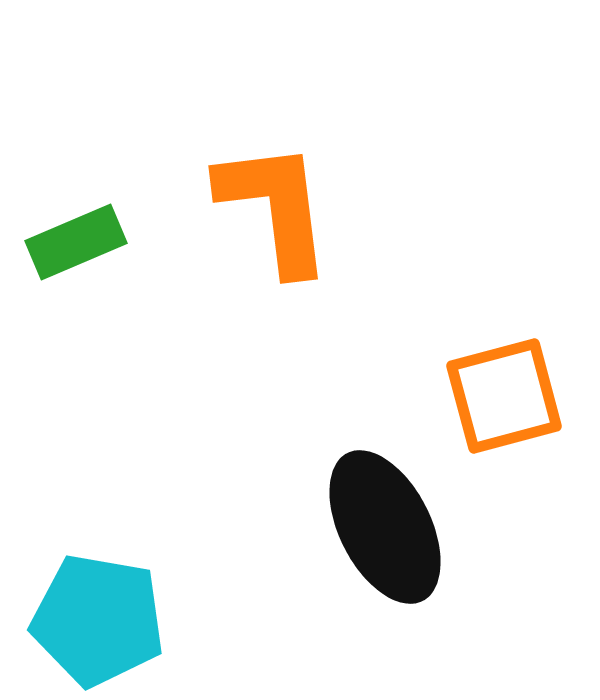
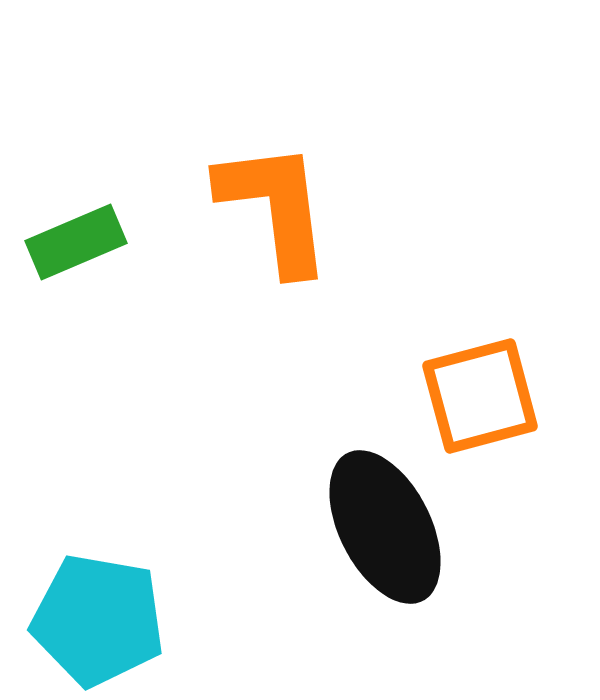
orange square: moved 24 px left
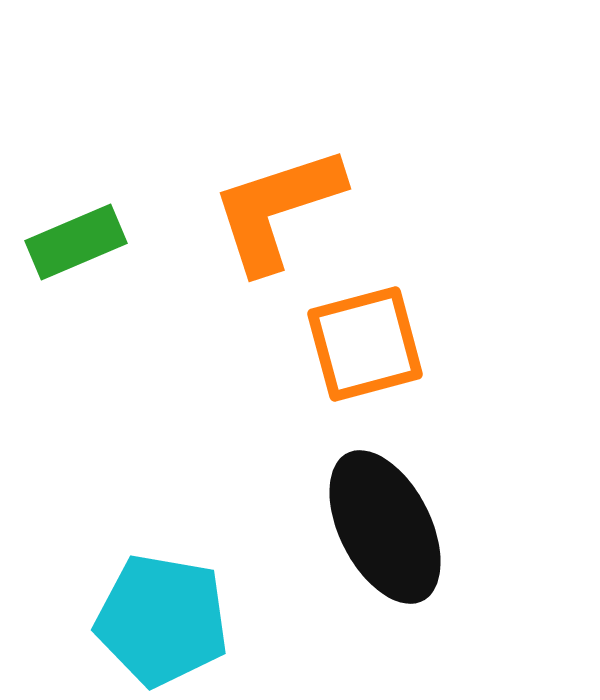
orange L-shape: moved 2 px right, 2 px down; rotated 101 degrees counterclockwise
orange square: moved 115 px left, 52 px up
cyan pentagon: moved 64 px right
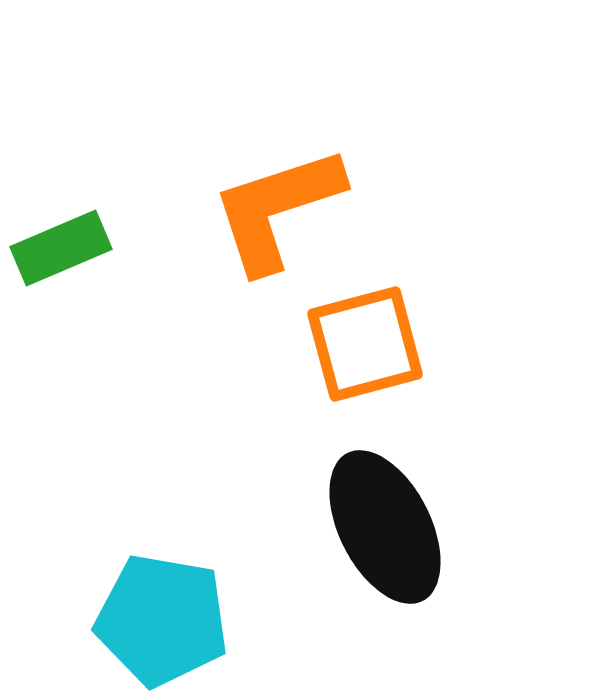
green rectangle: moved 15 px left, 6 px down
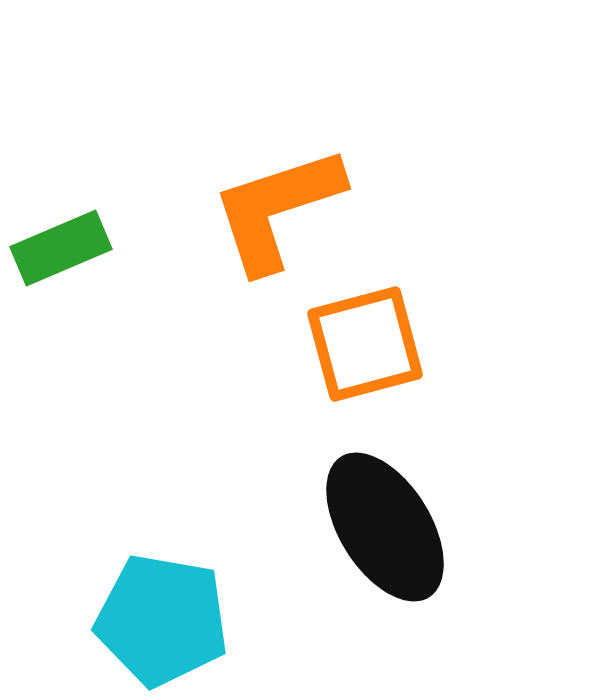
black ellipse: rotated 5 degrees counterclockwise
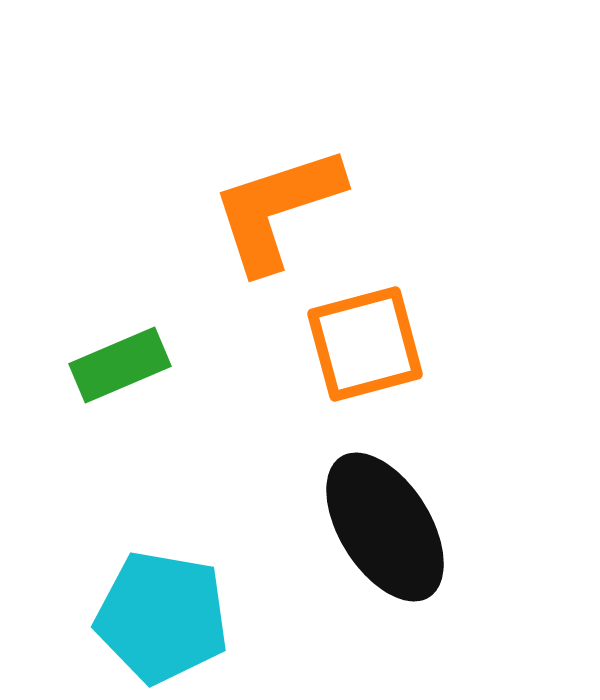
green rectangle: moved 59 px right, 117 px down
cyan pentagon: moved 3 px up
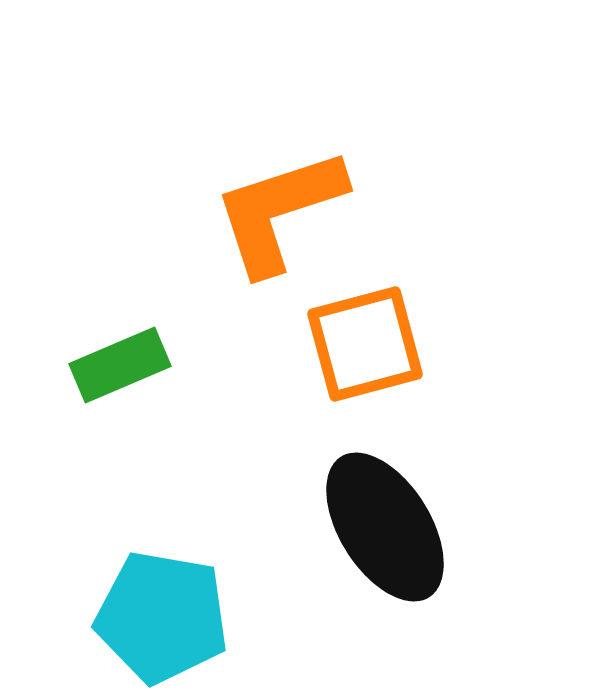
orange L-shape: moved 2 px right, 2 px down
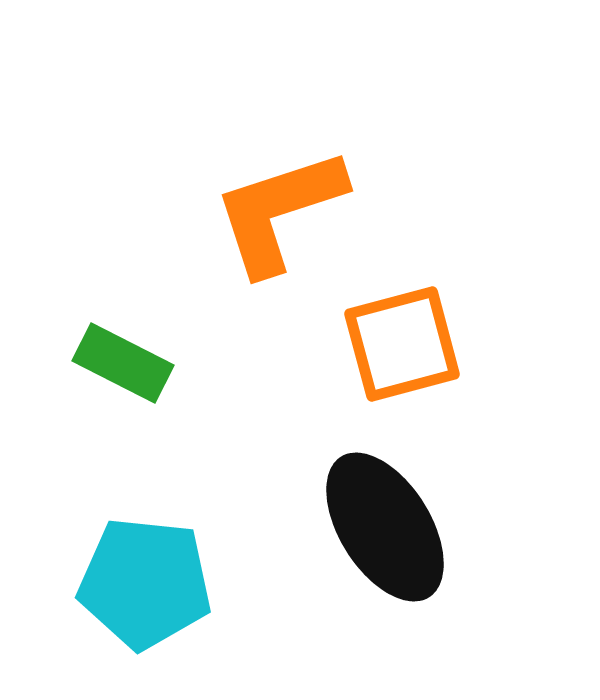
orange square: moved 37 px right
green rectangle: moved 3 px right, 2 px up; rotated 50 degrees clockwise
cyan pentagon: moved 17 px left, 34 px up; rotated 4 degrees counterclockwise
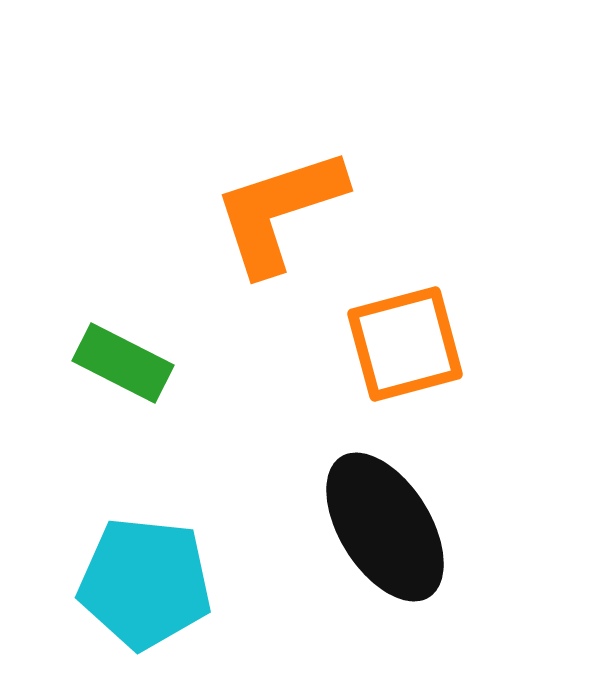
orange square: moved 3 px right
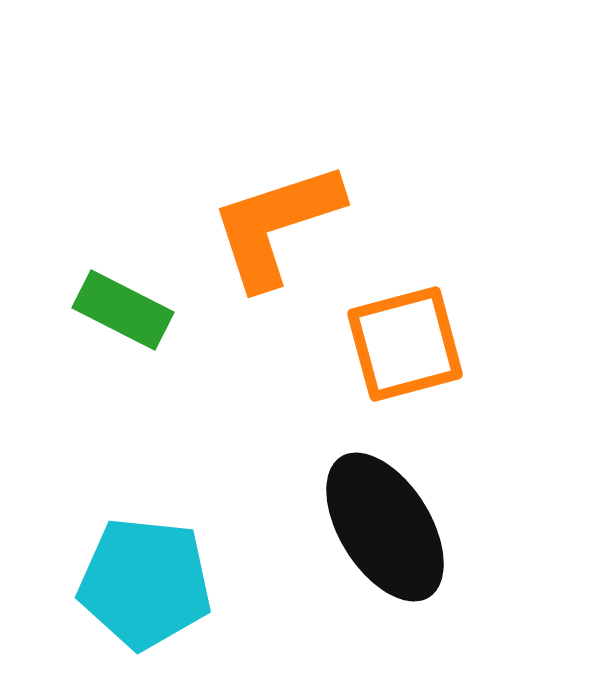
orange L-shape: moved 3 px left, 14 px down
green rectangle: moved 53 px up
